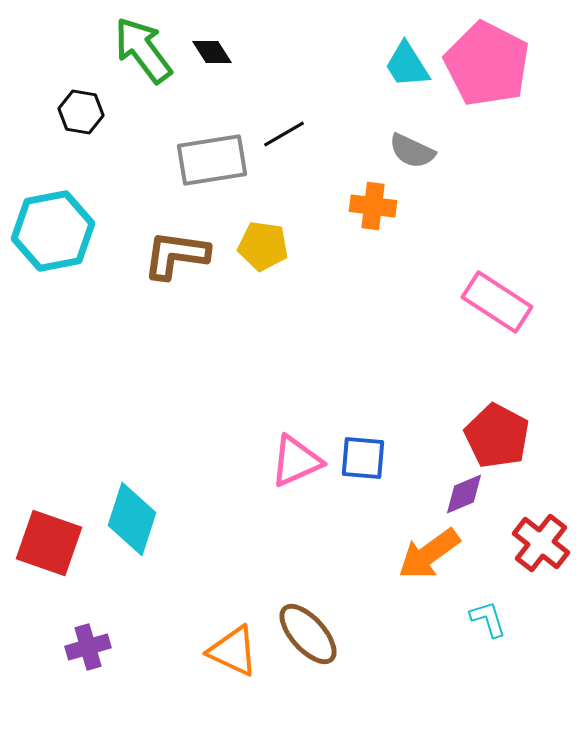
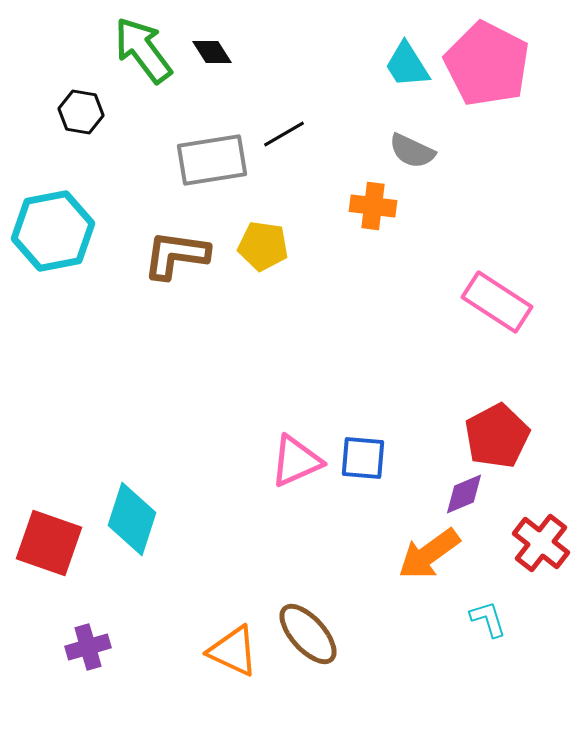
red pentagon: rotated 16 degrees clockwise
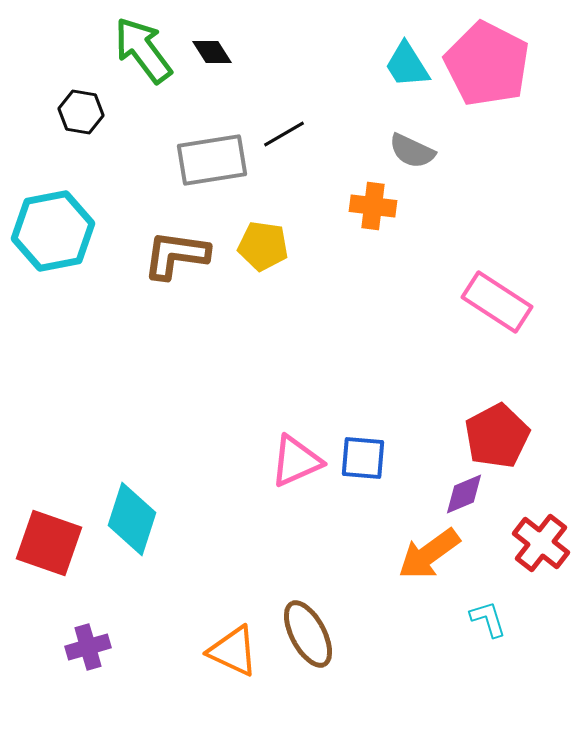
brown ellipse: rotated 14 degrees clockwise
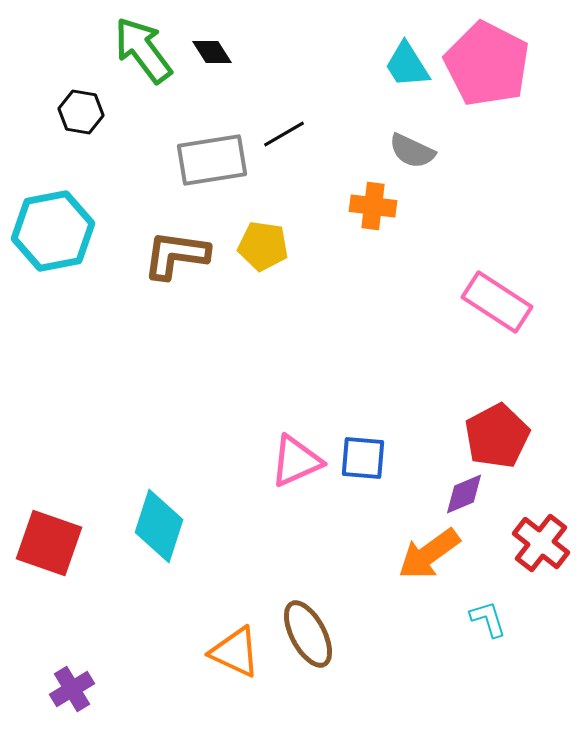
cyan diamond: moved 27 px right, 7 px down
purple cross: moved 16 px left, 42 px down; rotated 15 degrees counterclockwise
orange triangle: moved 2 px right, 1 px down
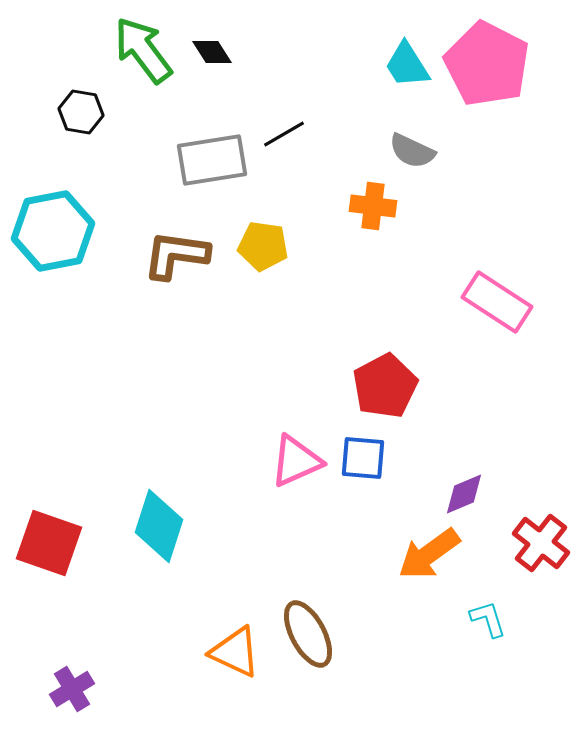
red pentagon: moved 112 px left, 50 px up
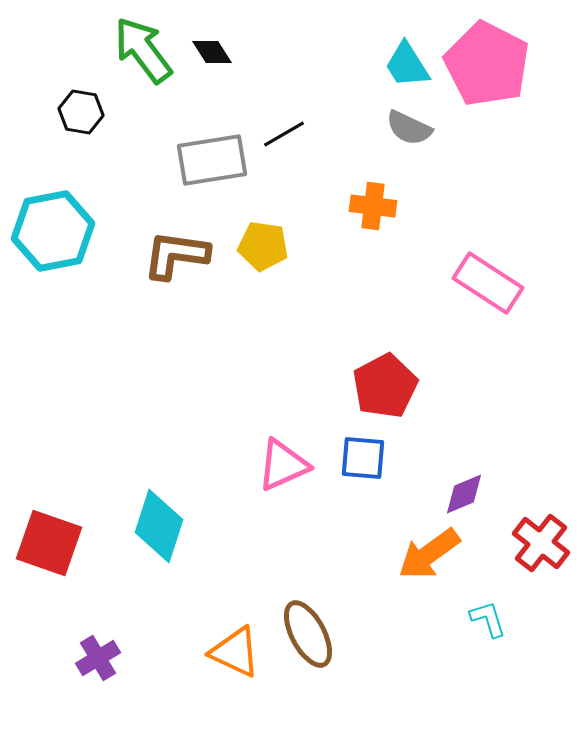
gray semicircle: moved 3 px left, 23 px up
pink rectangle: moved 9 px left, 19 px up
pink triangle: moved 13 px left, 4 px down
purple cross: moved 26 px right, 31 px up
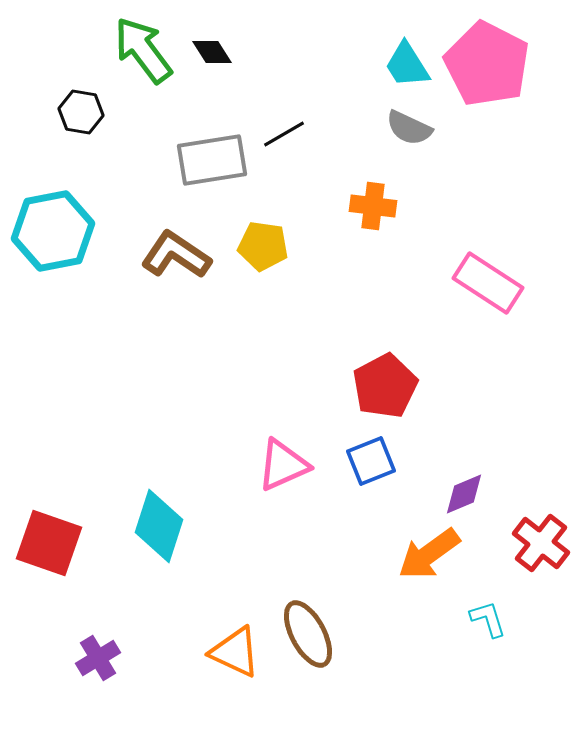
brown L-shape: rotated 26 degrees clockwise
blue square: moved 8 px right, 3 px down; rotated 27 degrees counterclockwise
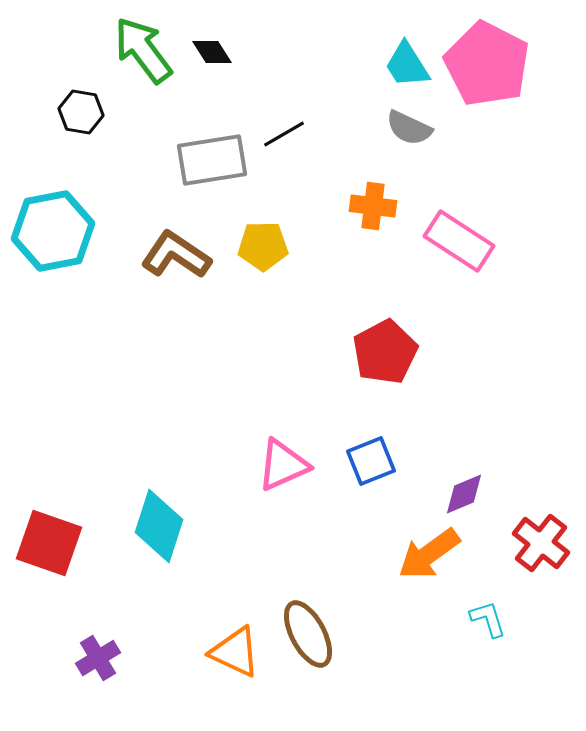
yellow pentagon: rotated 9 degrees counterclockwise
pink rectangle: moved 29 px left, 42 px up
red pentagon: moved 34 px up
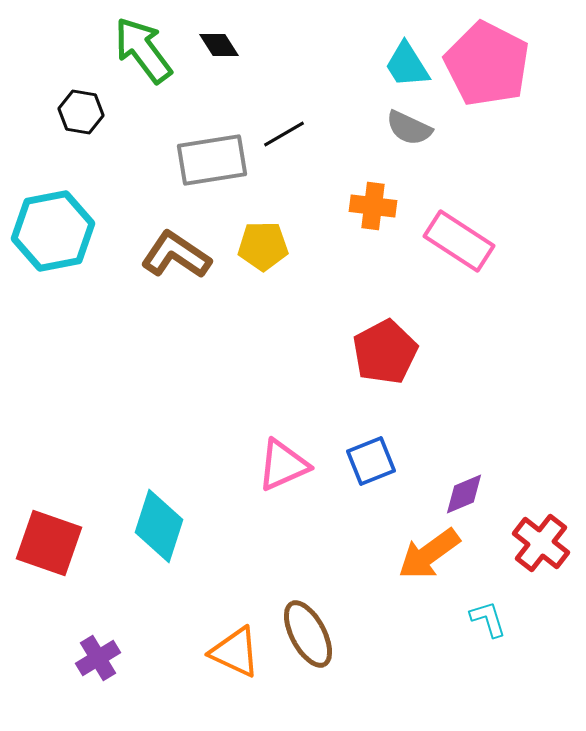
black diamond: moved 7 px right, 7 px up
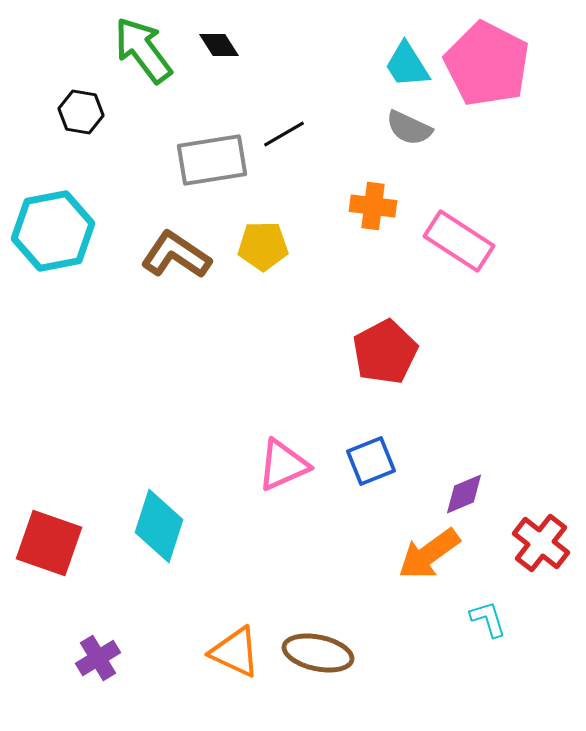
brown ellipse: moved 10 px right, 19 px down; rotated 50 degrees counterclockwise
